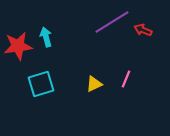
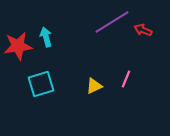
yellow triangle: moved 2 px down
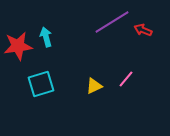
pink line: rotated 18 degrees clockwise
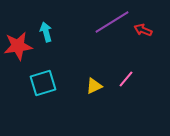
cyan arrow: moved 5 px up
cyan square: moved 2 px right, 1 px up
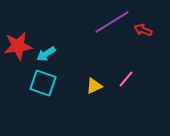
cyan arrow: moved 22 px down; rotated 108 degrees counterclockwise
cyan square: rotated 36 degrees clockwise
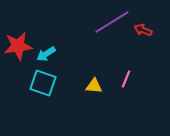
pink line: rotated 18 degrees counterclockwise
yellow triangle: rotated 30 degrees clockwise
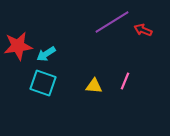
pink line: moved 1 px left, 2 px down
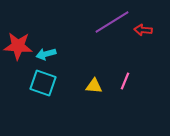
red arrow: rotated 18 degrees counterclockwise
red star: rotated 12 degrees clockwise
cyan arrow: rotated 18 degrees clockwise
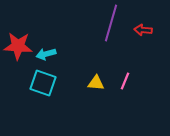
purple line: moved 1 px left, 1 px down; rotated 42 degrees counterclockwise
yellow triangle: moved 2 px right, 3 px up
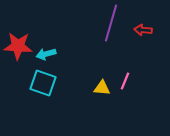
yellow triangle: moved 6 px right, 5 px down
